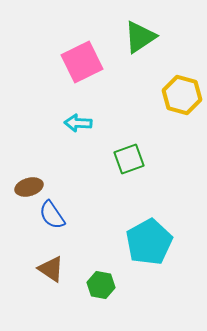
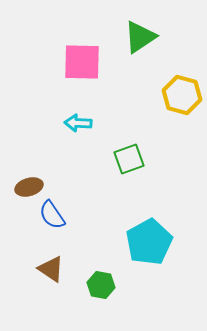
pink square: rotated 27 degrees clockwise
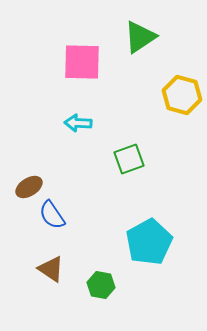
brown ellipse: rotated 16 degrees counterclockwise
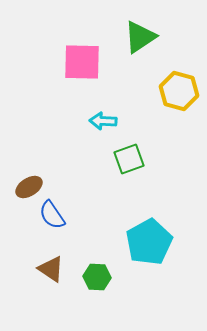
yellow hexagon: moved 3 px left, 4 px up
cyan arrow: moved 25 px right, 2 px up
green hexagon: moved 4 px left, 8 px up; rotated 8 degrees counterclockwise
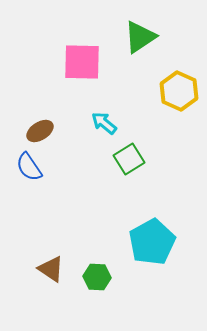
yellow hexagon: rotated 9 degrees clockwise
cyan arrow: moved 1 px right, 2 px down; rotated 36 degrees clockwise
green square: rotated 12 degrees counterclockwise
brown ellipse: moved 11 px right, 56 px up
blue semicircle: moved 23 px left, 48 px up
cyan pentagon: moved 3 px right
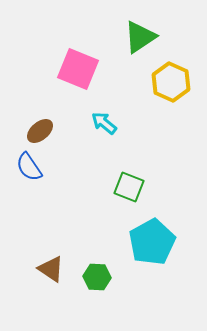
pink square: moved 4 px left, 7 px down; rotated 21 degrees clockwise
yellow hexagon: moved 8 px left, 9 px up
brown ellipse: rotated 8 degrees counterclockwise
green square: moved 28 px down; rotated 36 degrees counterclockwise
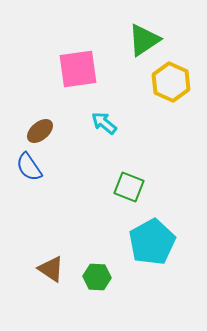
green triangle: moved 4 px right, 3 px down
pink square: rotated 30 degrees counterclockwise
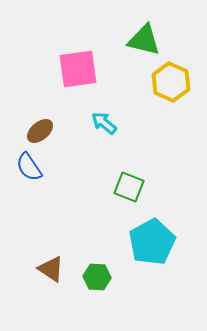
green triangle: rotated 48 degrees clockwise
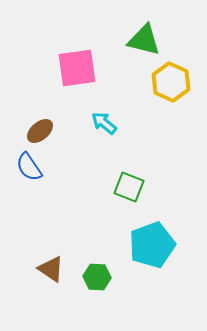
pink square: moved 1 px left, 1 px up
cyan pentagon: moved 3 px down; rotated 9 degrees clockwise
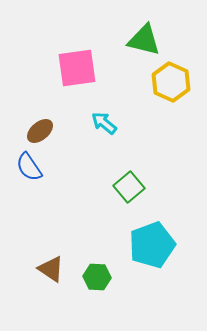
green square: rotated 28 degrees clockwise
